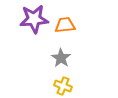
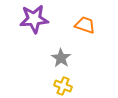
orange trapezoid: moved 20 px right; rotated 25 degrees clockwise
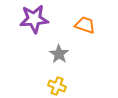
gray star: moved 2 px left, 4 px up
yellow cross: moved 6 px left
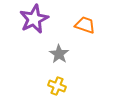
purple star: rotated 20 degrees counterclockwise
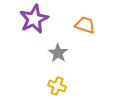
gray star: moved 1 px left, 1 px up
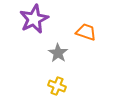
orange trapezoid: moved 1 px right, 7 px down
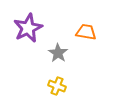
purple star: moved 6 px left, 9 px down
orange trapezoid: rotated 10 degrees counterclockwise
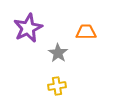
orange trapezoid: rotated 10 degrees counterclockwise
yellow cross: rotated 30 degrees counterclockwise
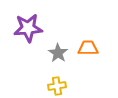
purple star: rotated 20 degrees clockwise
orange trapezoid: moved 2 px right, 16 px down
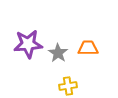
purple star: moved 16 px down
yellow cross: moved 11 px right
